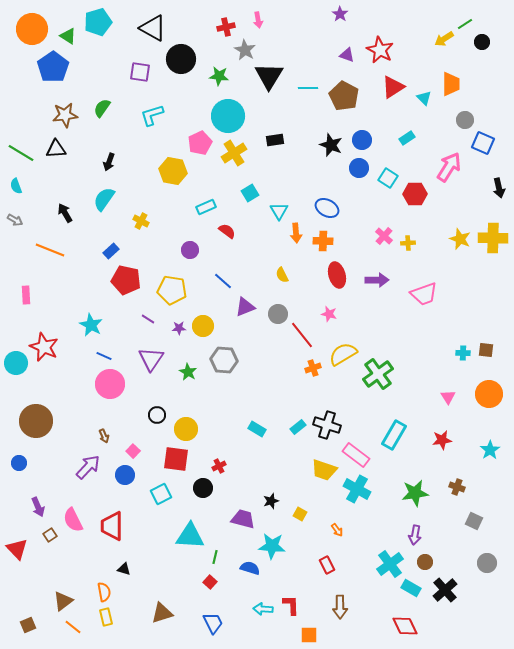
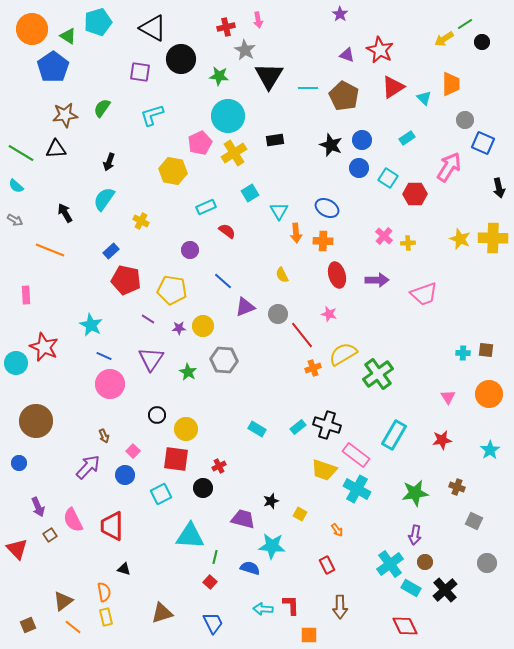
cyan semicircle at (16, 186): rotated 28 degrees counterclockwise
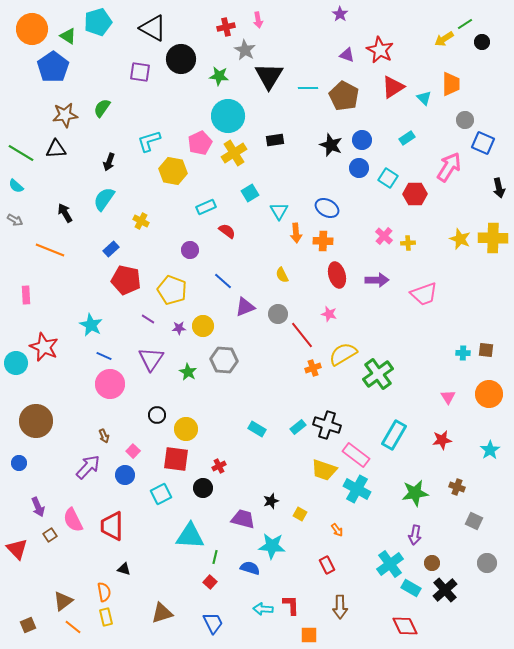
cyan L-shape at (152, 115): moved 3 px left, 26 px down
blue rectangle at (111, 251): moved 2 px up
yellow pentagon at (172, 290): rotated 12 degrees clockwise
brown circle at (425, 562): moved 7 px right, 1 px down
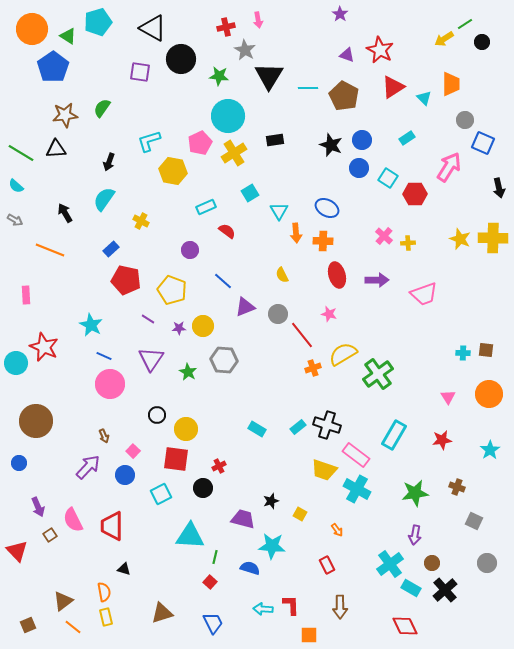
red triangle at (17, 549): moved 2 px down
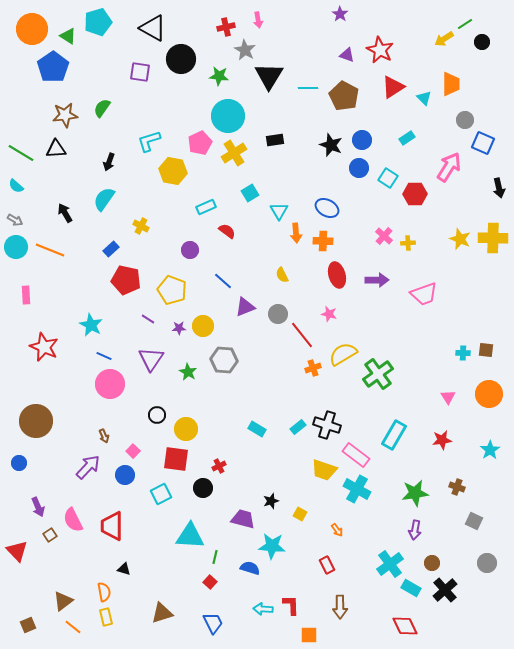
yellow cross at (141, 221): moved 5 px down
cyan circle at (16, 363): moved 116 px up
purple arrow at (415, 535): moved 5 px up
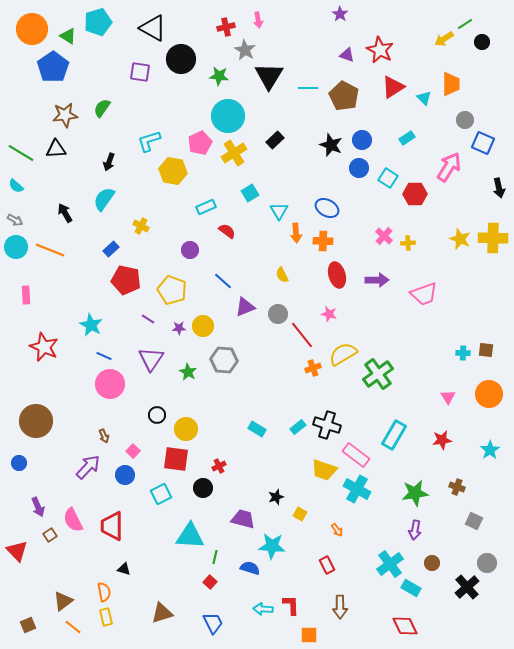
black rectangle at (275, 140): rotated 36 degrees counterclockwise
black star at (271, 501): moved 5 px right, 4 px up
black cross at (445, 590): moved 22 px right, 3 px up
